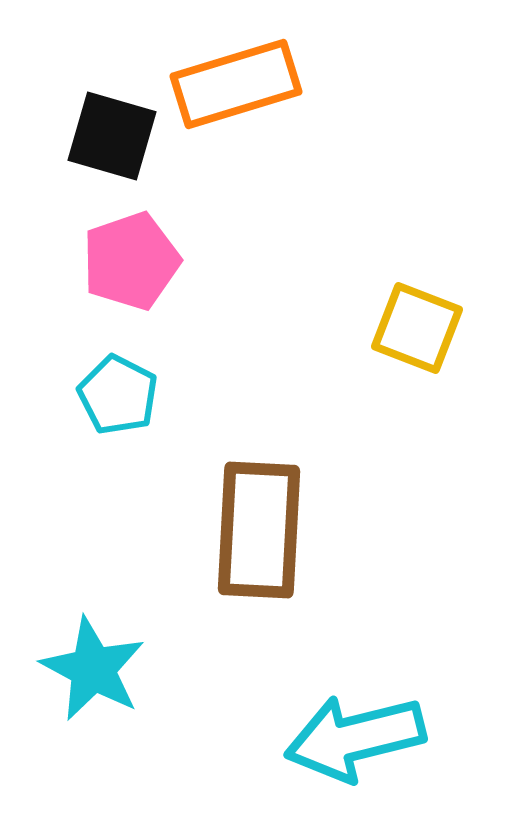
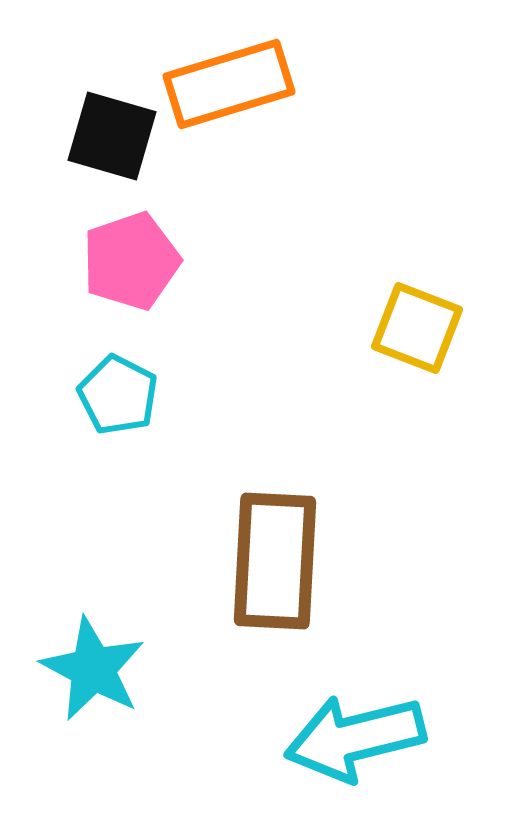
orange rectangle: moved 7 px left
brown rectangle: moved 16 px right, 31 px down
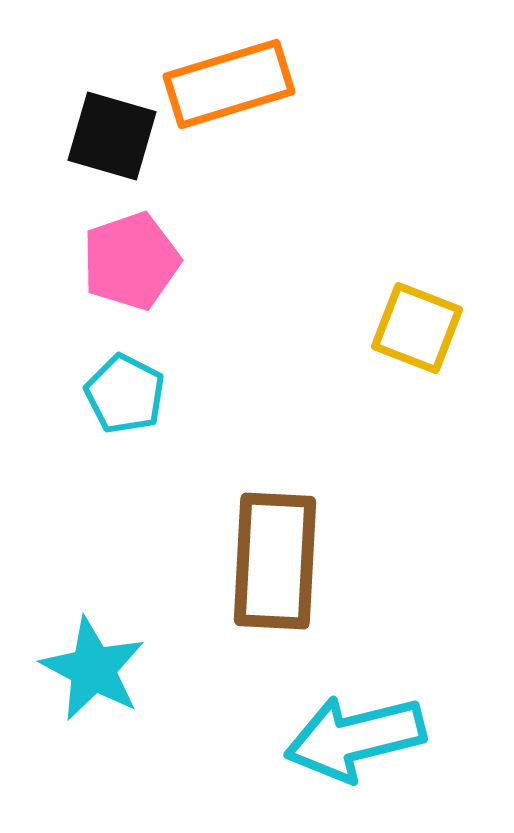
cyan pentagon: moved 7 px right, 1 px up
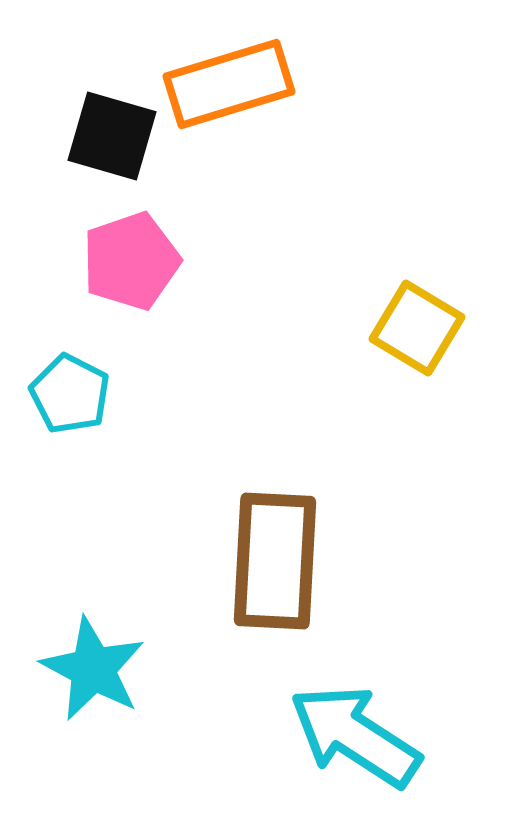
yellow square: rotated 10 degrees clockwise
cyan pentagon: moved 55 px left
cyan arrow: moved 2 px up; rotated 47 degrees clockwise
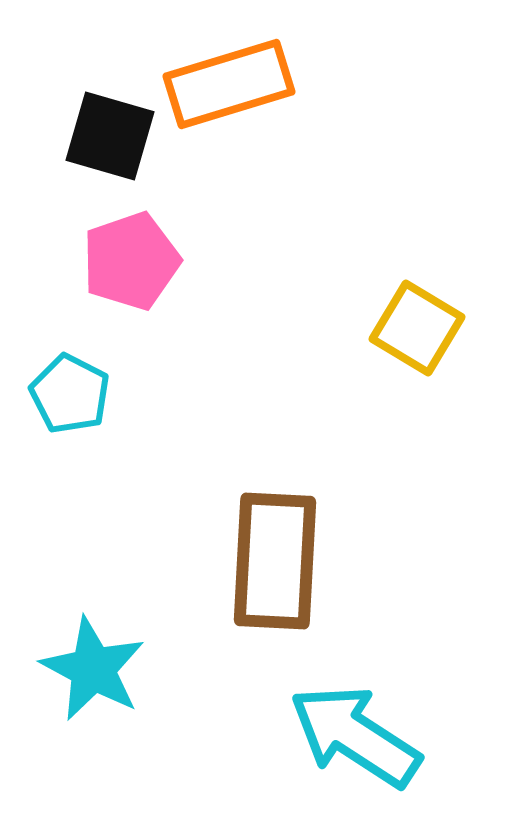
black square: moved 2 px left
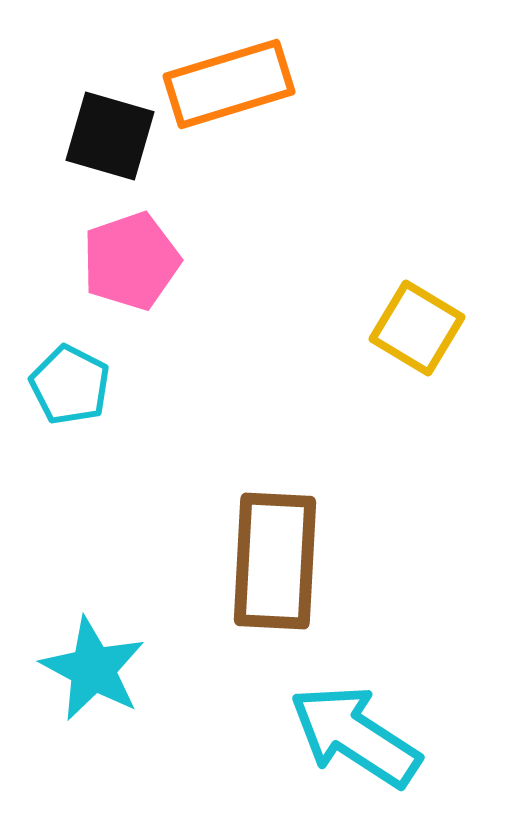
cyan pentagon: moved 9 px up
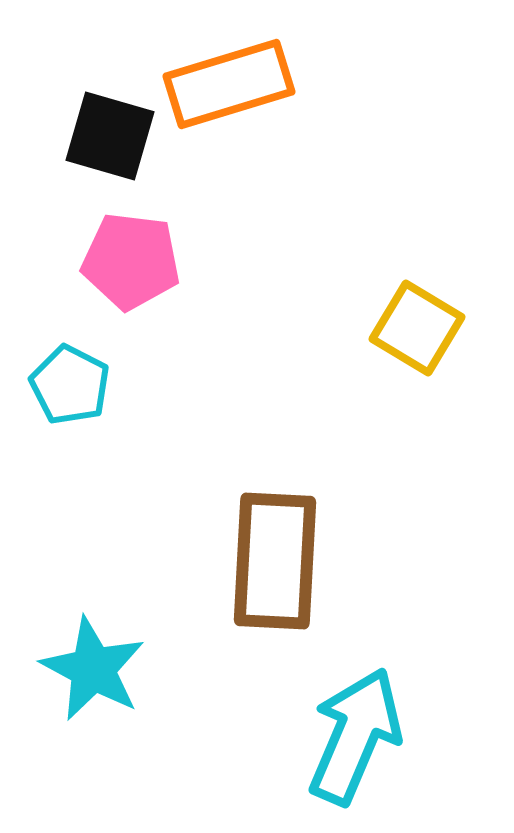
pink pentagon: rotated 26 degrees clockwise
cyan arrow: rotated 80 degrees clockwise
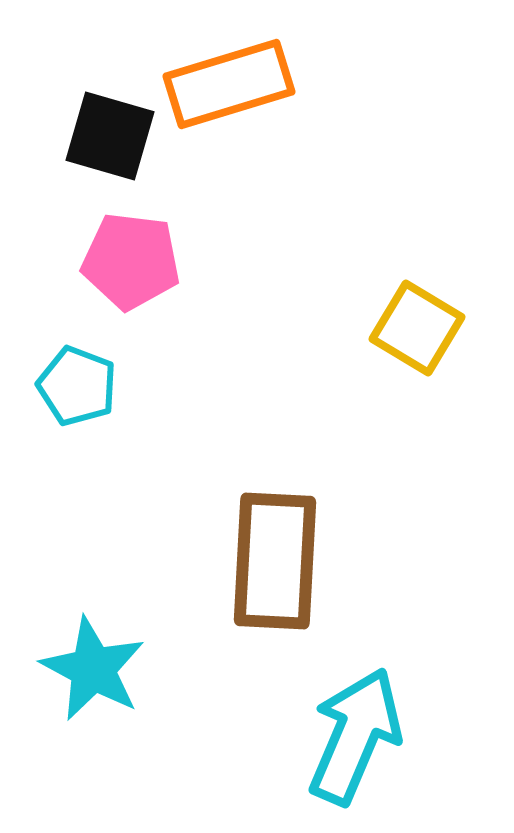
cyan pentagon: moved 7 px right, 1 px down; rotated 6 degrees counterclockwise
